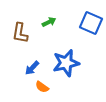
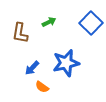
blue square: rotated 20 degrees clockwise
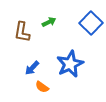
brown L-shape: moved 2 px right, 1 px up
blue star: moved 4 px right, 1 px down; rotated 12 degrees counterclockwise
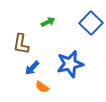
green arrow: moved 1 px left
brown L-shape: moved 1 px left, 12 px down
blue star: rotated 12 degrees clockwise
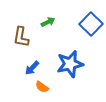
blue square: moved 1 px down
brown L-shape: moved 7 px up
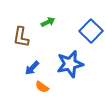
blue square: moved 7 px down
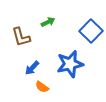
brown L-shape: rotated 25 degrees counterclockwise
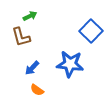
green arrow: moved 18 px left, 6 px up
blue star: rotated 20 degrees clockwise
orange semicircle: moved 5 px left, 3 px down
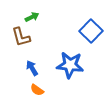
green arrow: moved 2 px right, 1 px down
blue star: moved 1 px down
blue arrow: rotated 105 degrees clockwise
